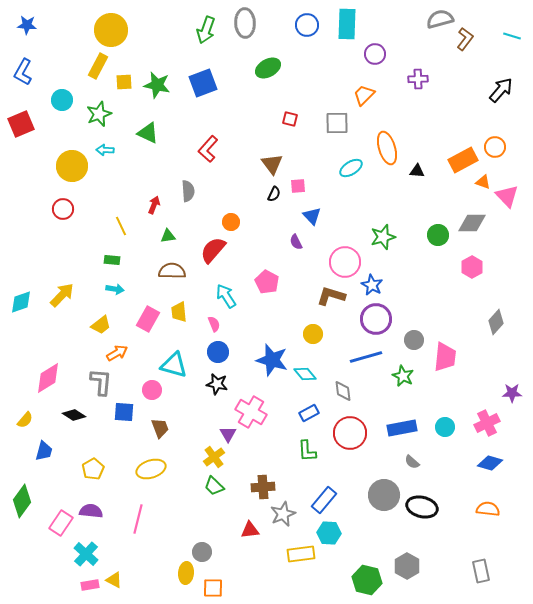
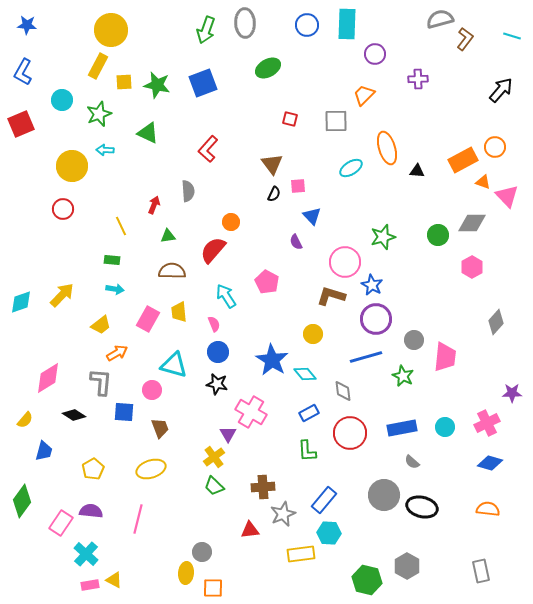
gray square at (337, 123): moved 1 px left, 2 px up
blue star at (272, 360): rotated 16 degrees clockwise
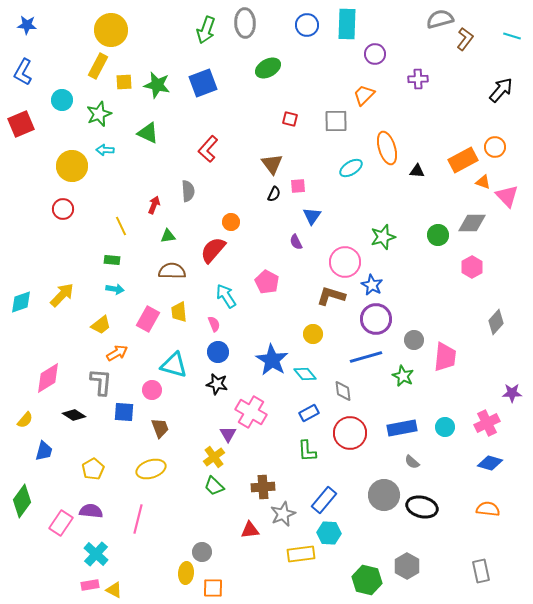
blue triangle at (312, 216): rotated 18 degrees clockwise
cyan cross at (86, 554): moved 10 px right
yellow triangle at (114, 580): moved 10 px down
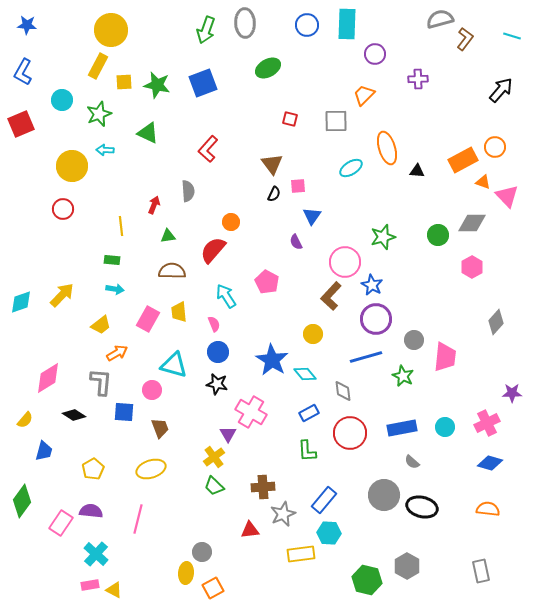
yellow line at (121, 226): rotated 18 degrees clockwise
brown L-shape at (331, 296): rotated 64 degrees counterclockwise
orange square at (213, 588): rotated 30 degrees counterclockwise
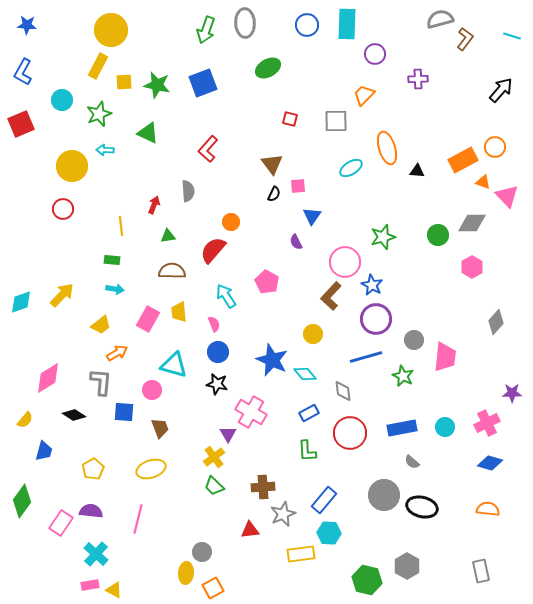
blue star at (272, 360): rotated 8 degrees counterclockwise
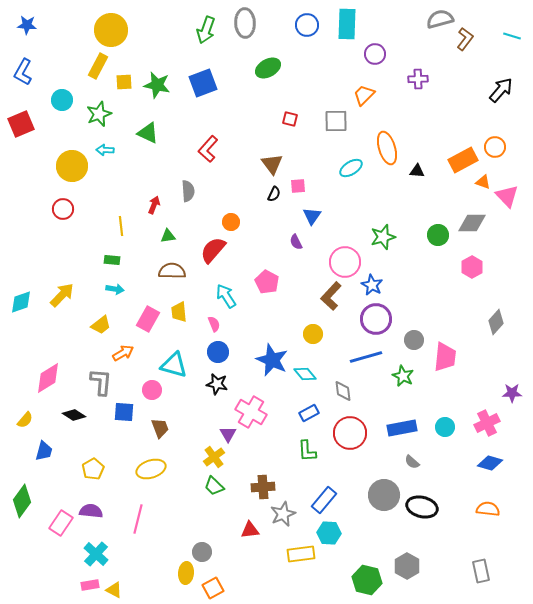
orange arrow at (117, 353): moved 6 px right
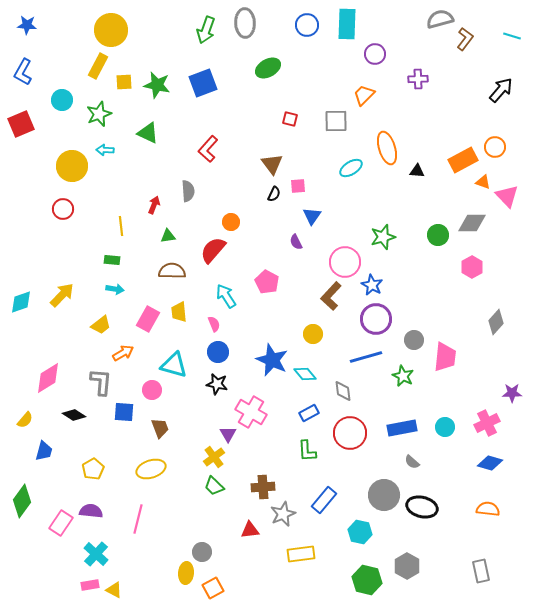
cyan hexagon at (329, 533): moved 31 px right, 1 px up; rotated 10 degrees clockwise
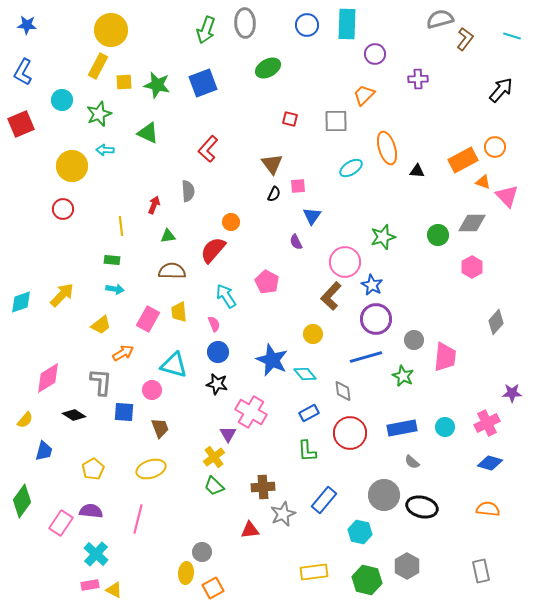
yellow rectangle at (301, 554): moved 13 px right, 18 px down
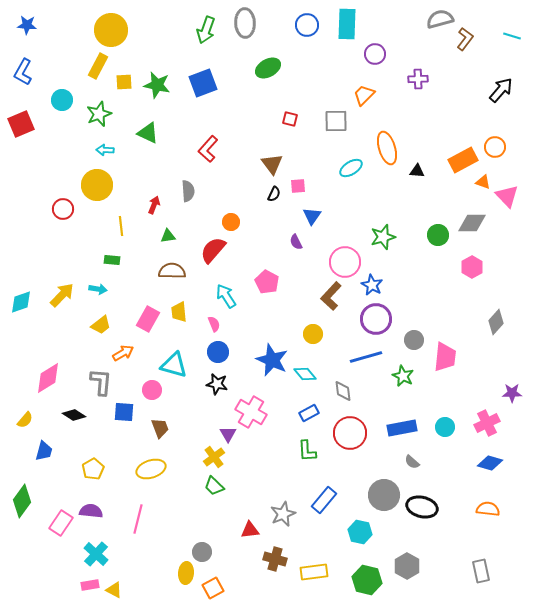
yellow circle at (72, 166): moved 25 px right, 19 px down
cyan arrow at (115, 289): moved 17 px left
brown cross at (263, 487): moved 12 px right, 72 px down; rotated 20 degrees clockwise
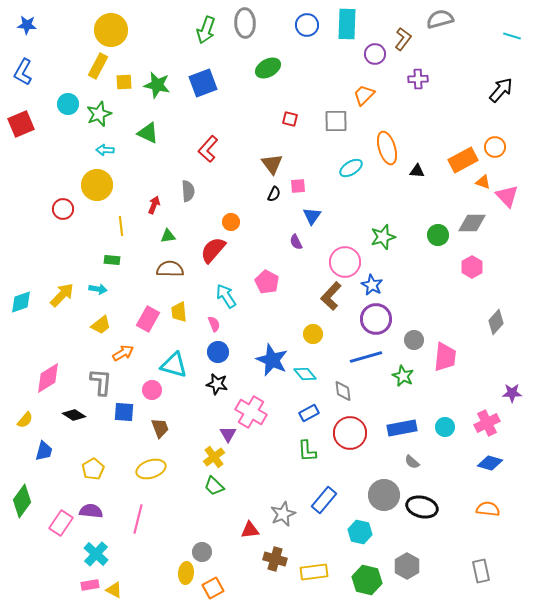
brown L-shape at (465, 39): moved 62 px left
cyan circle at (62, 100): moved 6 px right, 4 px down
brown semicircle at (172, 271): moved 2 px left, 2 px up
